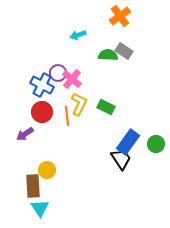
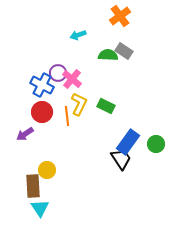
green rectangle: moved 1 px up
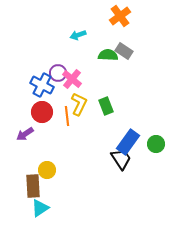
green rectangle: rotated 42 degrees clockwise
cyan triangle: rotated 30 degrees clockwise
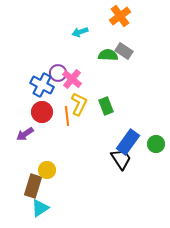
cyan arrow: moved 2 px right, 3 px up
brown rectangle: rotated 20 degrees clockwise
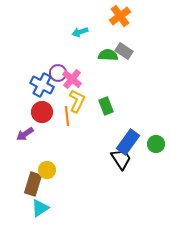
yellow L-shape: moved 2 px left, 3 px up
brown rectangle: moved 2 px up
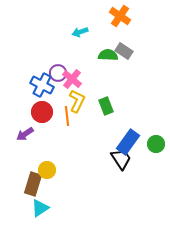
orange cross: rotated 20 degrees counterclockwise
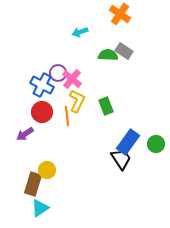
orange cross: moved 2 px up
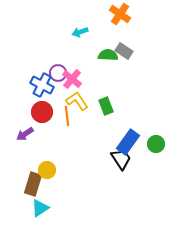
yellow L-shape: rotated 60 degrees counterclockwise
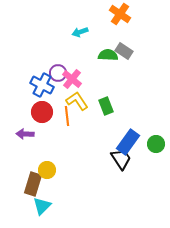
purple arrow: rotated 36 degrees clockwise
cyan triangle: moved 2 px right, 2 px up; rotated 12 degrees counterclockwise
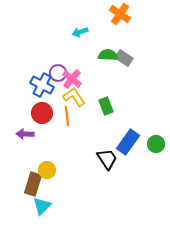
gray rectangle: moved 7 px down
yellow L-shape: moved 3 px left, 4 px up
red circle: moved 1 px down
black trapezoid: moved 14 px left
